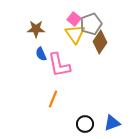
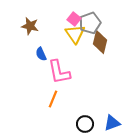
gray pentagon: moved 1 px left, 1 px up
brown star: moved 6 px left, 3 px up; rotated 12 degrees clockwise
brown diamond: rotated 20 degrees counterclockwise
pink L-shape: moved 7 px down
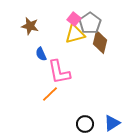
gray pentagon: rotated 15 degrees counterclockwise
yellow triangle: rotated 50 degrees clockwise
orange line: moved 3 px left, 5 px up; rotated 24 degrees clockwise
blue triangle: rotated 12 degrees counterclockwise
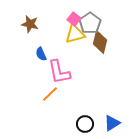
brown star: moved 2 px up
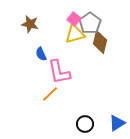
blue triangle: moved 5 px right
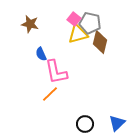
gray pentagon: rotated 25 degrees counterclockwise
yellow triangle: moved 3 px right
pink L-shape: moved 3 px left
blue triangle: rotated 12 degrees counterclockwise
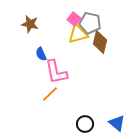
blue triangle: rotated 36 degrees counterclockwise
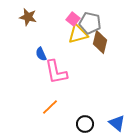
pink square: moved 1 px left
brown star: moved 2 px left, 7 px up
orange line: moved 13 px down
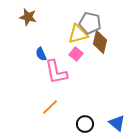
pink square: moved 3 px right, 35 px down
